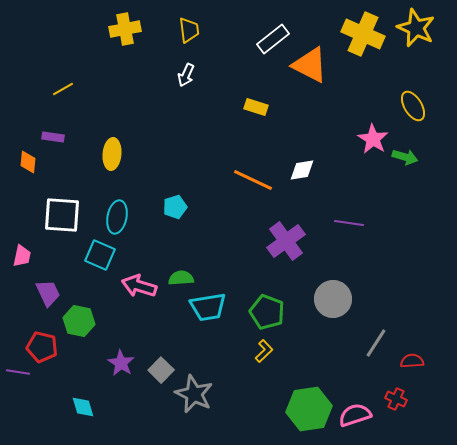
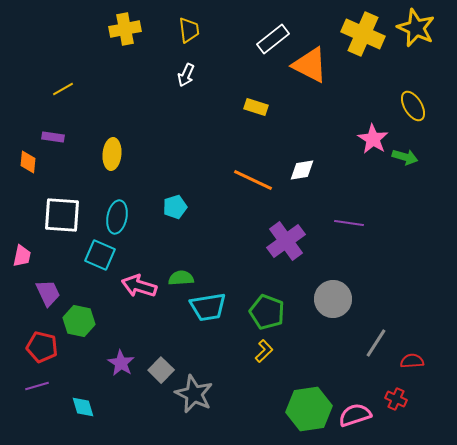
purple line at (18, 372): moved 19 px right, 14 px down; rotated 25 degrees counterclockwise
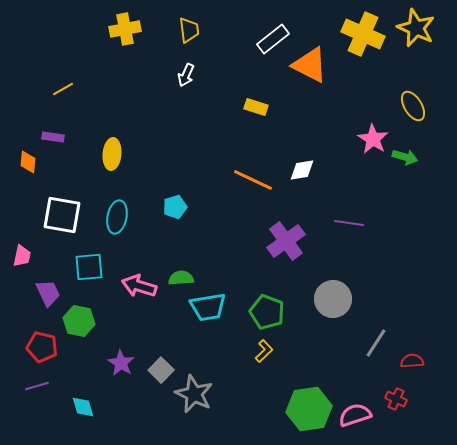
white square at (62, 215): rotated 6 degrees clockwise
cyan square at (100, 255): moved 11 px left, 12 px down; rotated 28 degrees counterclockwise
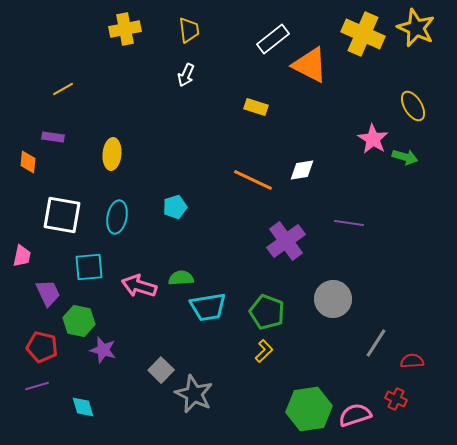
purple star at (121, 363): moved 18 px left, 13 px up; rotated 16 degrees counterclockwise
